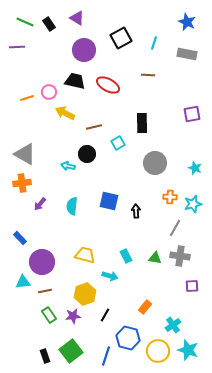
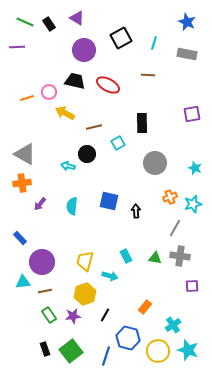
orange cross at (170, 197): rotated 24 degrees counterclockwise
yellow trapezoid at (85, 255): moved 6 px down; rotated 90 degrees counterclockwise
black rectangle at (45, 356): moved 7 px up
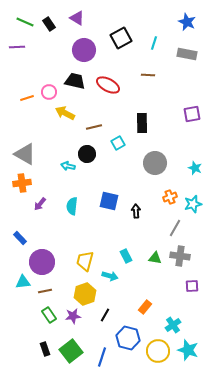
blue line at (106, 356): moved 4 px left, 1 px down
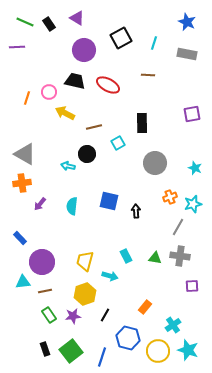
orange line at (27, 98): rotated 56 degrees counterclockwise
gray line at (175, 228): moved 3 px right, 1 px up
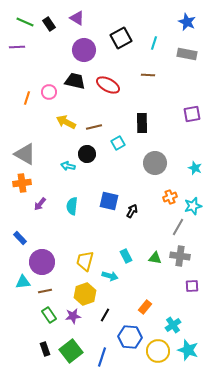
yellow arrow at (65, 113): moved 1 px right, 9 px down
cyan star at (193, 204): moved 2 px down
black arrow at (136, 211): moved 4 px left; rotated 32 degrees clockwise
blue hexagon at (128, 338): moved 2 px right, 1 px up; rotated 10 degrees counterclockwise
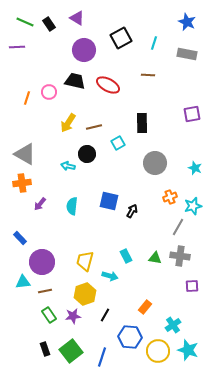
yellow arrow at (66, 122): moved 2 px right, 1 px down; rotated 84 degrees counterclockwise
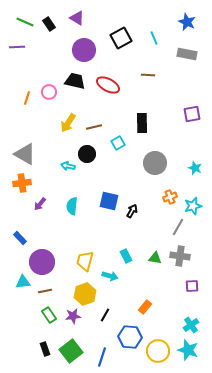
cyan line at (154, 43): moved 5 px up; rotated 40 degrees counterclockwise
cyan cross at (173, 325): moved 18 px right
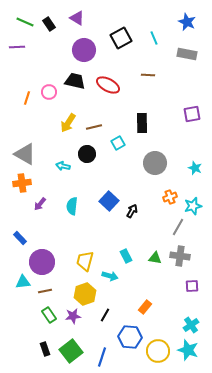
cyan arrow at (68, 166): moved 5 px left
blue square at (109, 201): rotated 30 degrees clockwise
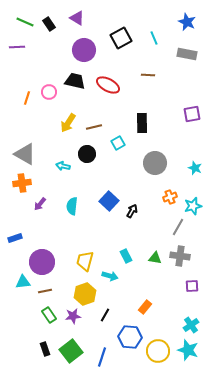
blue rectangle at (20, 238): moved 5 px left; rotated 64 degrees counterclockwise
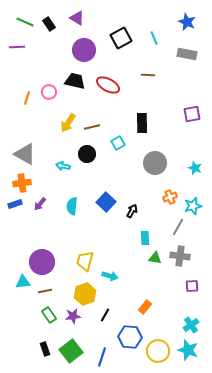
brown line at (94, 127): moved 2 px left
blue square at (109, 201): moved 3 px left, 1 px down
blue rectangle at (15, 238): moved 34 px up
cyan rectangle at (126, 256): moved 19 px right, 18 px up; rotated 24 degrees clockwise
